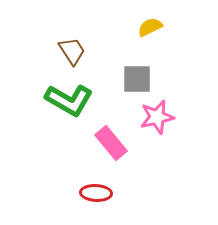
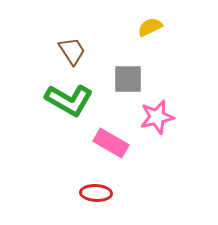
gray square: moved 9 px left
pink rectangle: rotated 20 degrees counterclockwise
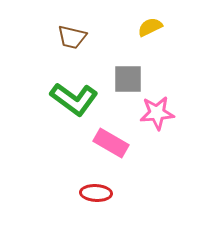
brown trapezoid: moved 14 px up; rotated 136 degrees clockwise
green L-shape: moved 5 px right, 1 px up; rotated 6 degrees clockwise
pink star: moved 4 px up; rotated 8 degrees clockwise
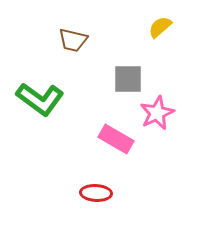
yellow semicircle: moved 10 px right; rotated 15 degrees counterclockwise
brown trapezoid: moved 1 px right, 3 px down
green L-shape: moved 34 px left
pink star: rotated 20 degrees counterclockwise
pink rectangle: moved 5 px right, 4 px up
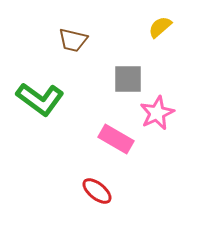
red ellipse: moved 1 px right, 2 px up; rotated 36 degrees clockwise
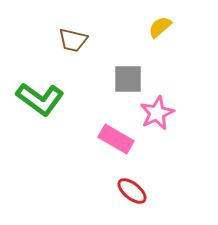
red ellipse: moved 35 px right
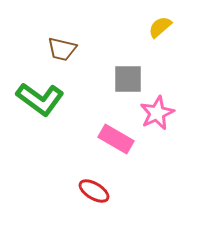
brown trapezoid: moved 11 px left, 9 px down
red ellipse: moved 38 px left; rotated 8 degrees counterclockwise
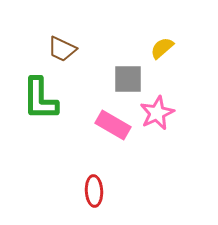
yellow semicircle: moved 2 px right, 21 px down
brown trapezoid: rotated 12 degrees clockwise
green L-shape: rotated 54 degrees clockwise
pink rectangle: moved 3 px left, 14 px up
red ellipse: rotated 56 degrees clockwise
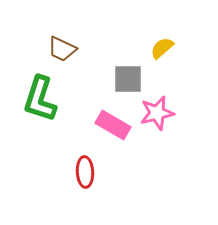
green L-shape: rotated 18 degrees clockwise
pink star: rotated 12 degrees clockwise
red ellipse: moved 9 px left, 19 px up
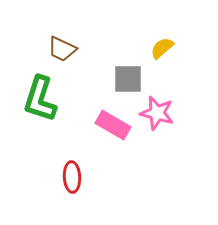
pink star: rotated 28 degrees clockwise
red ellipse: moved 13 px left, 5 px down
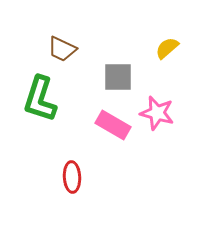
yellow semicircle: moved 5 px right
gray square: moved 10 px left, 2 px up
